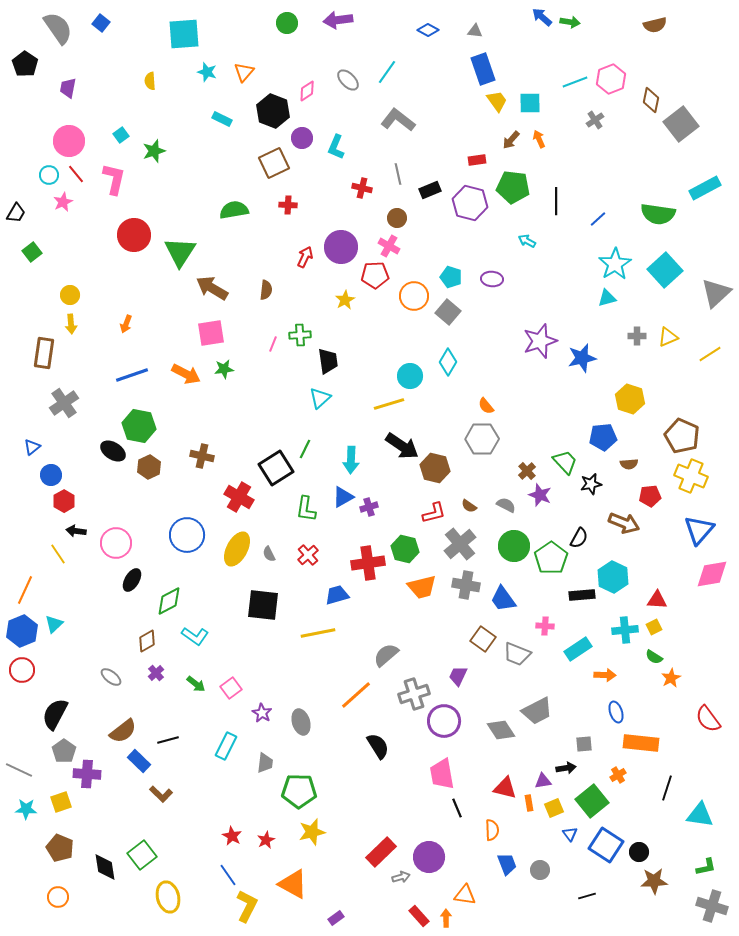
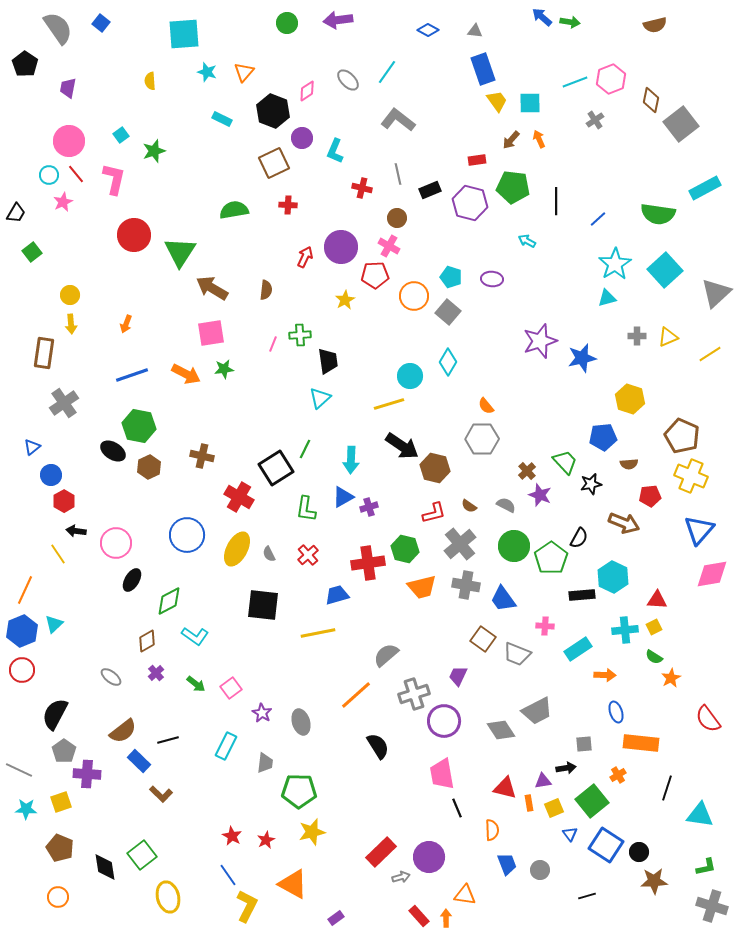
cyan L-shape at (336, 147): moved 1 px left, 4 px down
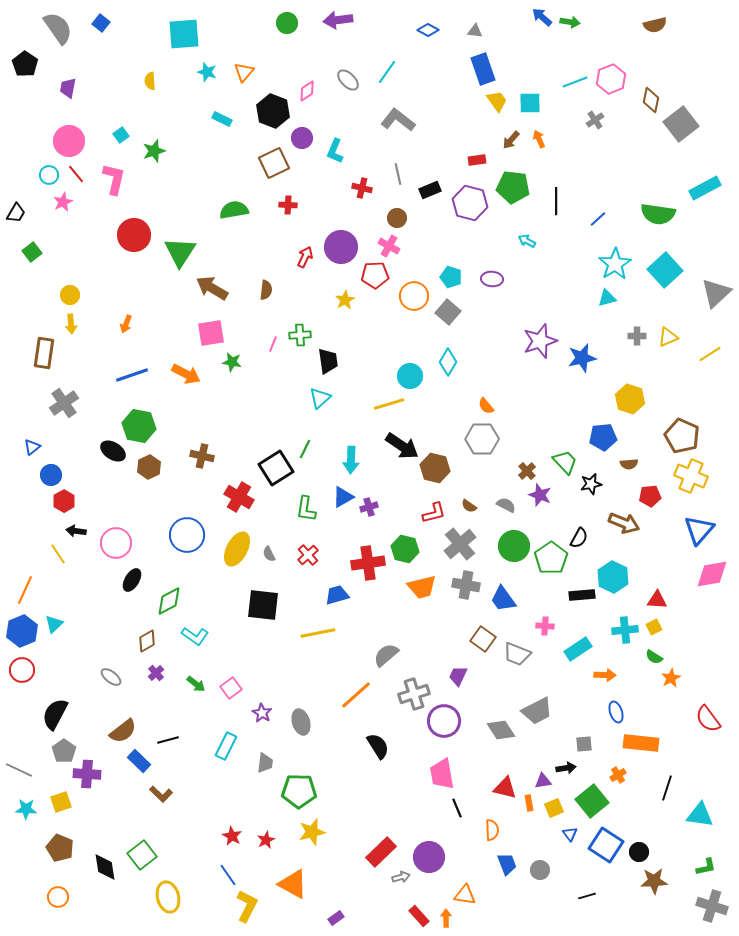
green star at (224, 369): moved 8 px right, 7 px up; rotated 18 degrees clockwise
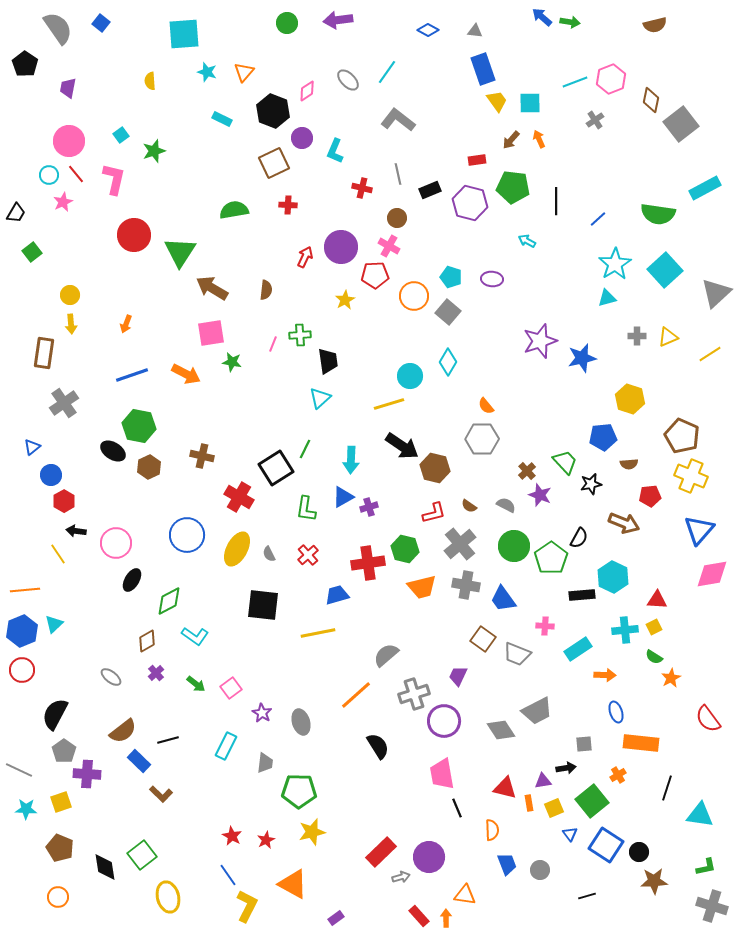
orange line at (25, 590): rotated 60 degrees clockwise
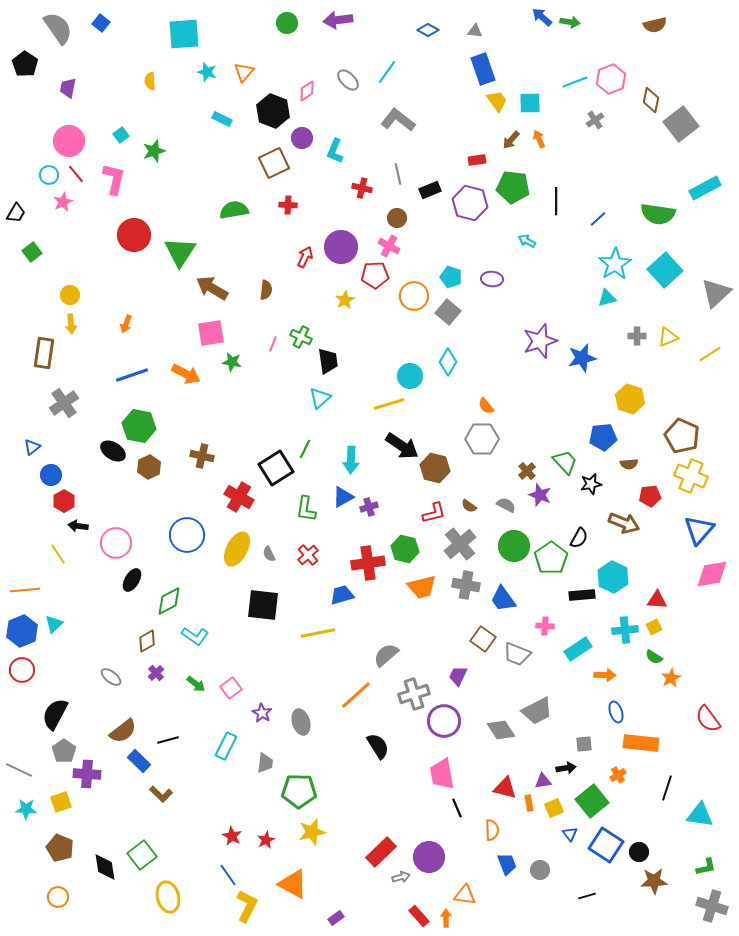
green cross at (300, 335): moved 1 px right, 2 px down; rotated 30 degrees clockwise
black arrow at (76, 531): moved 2 px right, 5 px up
blue trapezoid at (337, 595): moved 5 px right
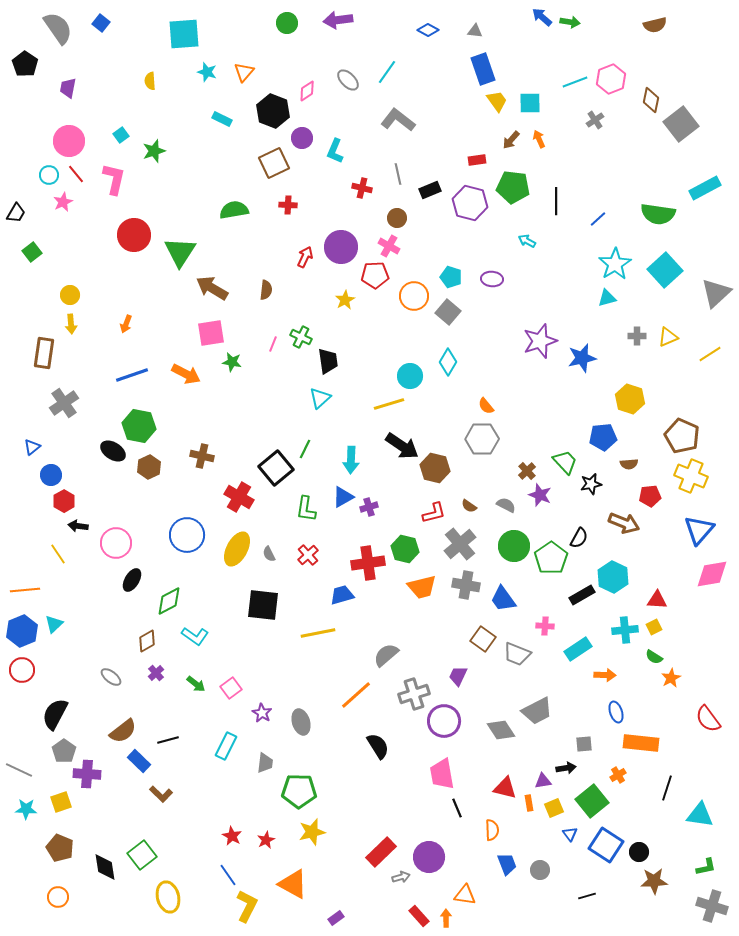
black square at (276, 468): rotated 8 degrees counterclockwise
black rectangle at (582, 595): rotated 25 degrees counterclockwise
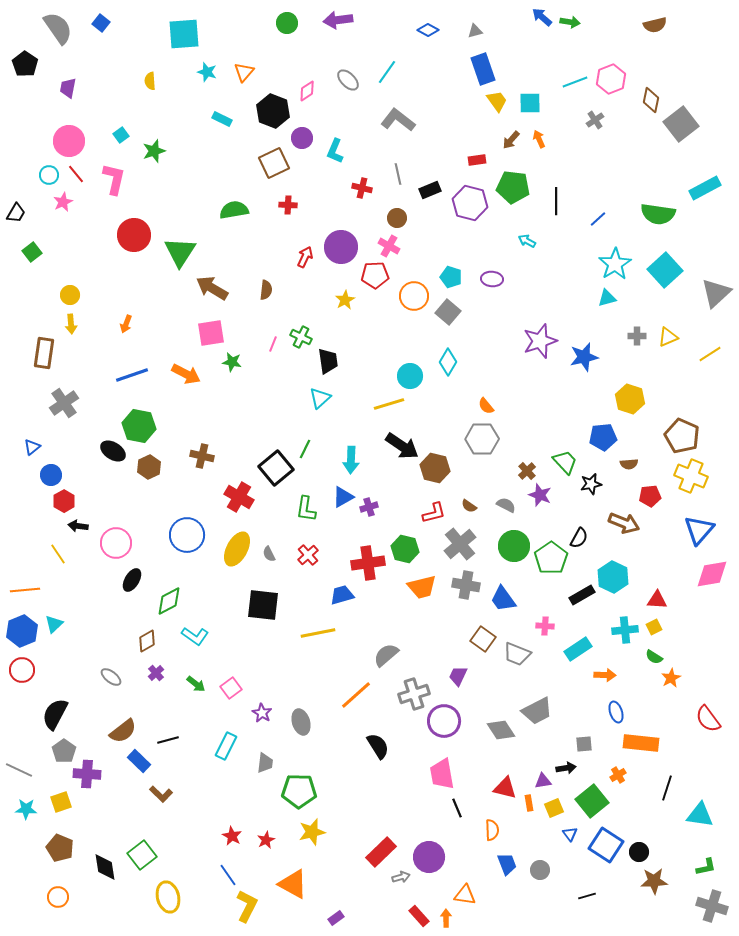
gray triangle at (475, 31): rotated 21 degrees counterclockwise
blue star at (582, 358): moved 2 px right, 1 px up
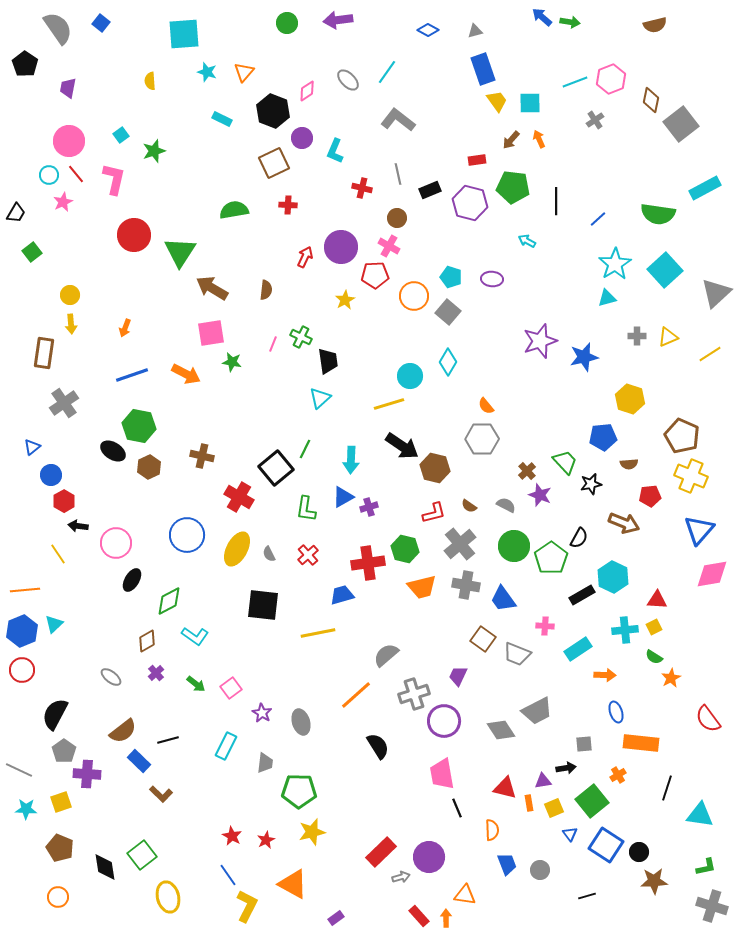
orange arrow at (126, 324): moved 1 px left, 4 px down
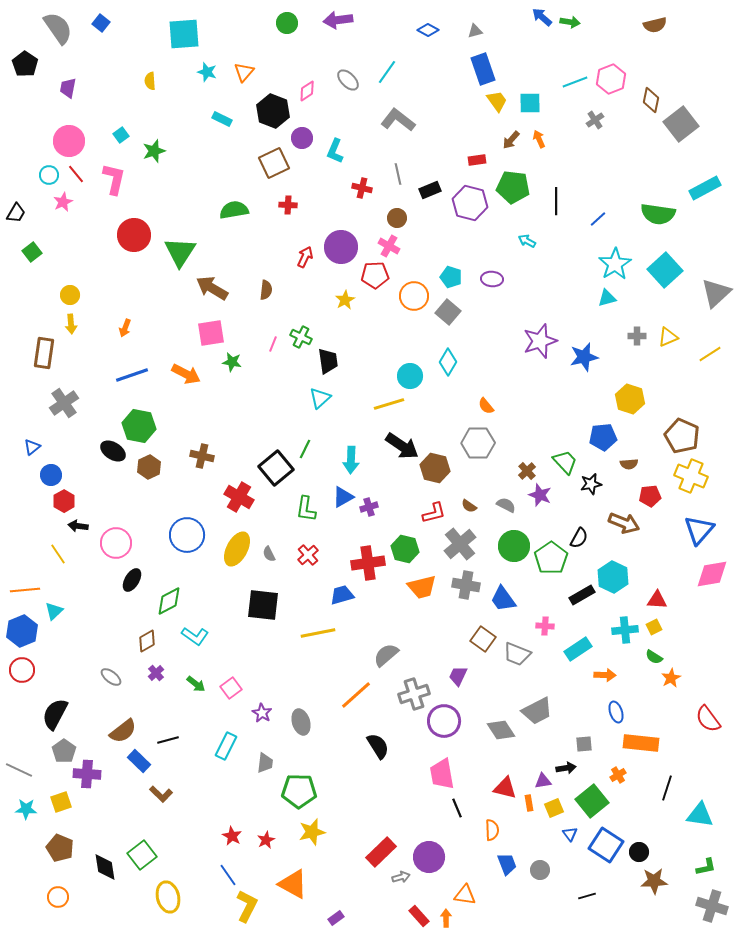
gray hexagon at (482, 439): moved 4 px left, 4 px down
cyan triangle at (54, 624): moved 13 px up
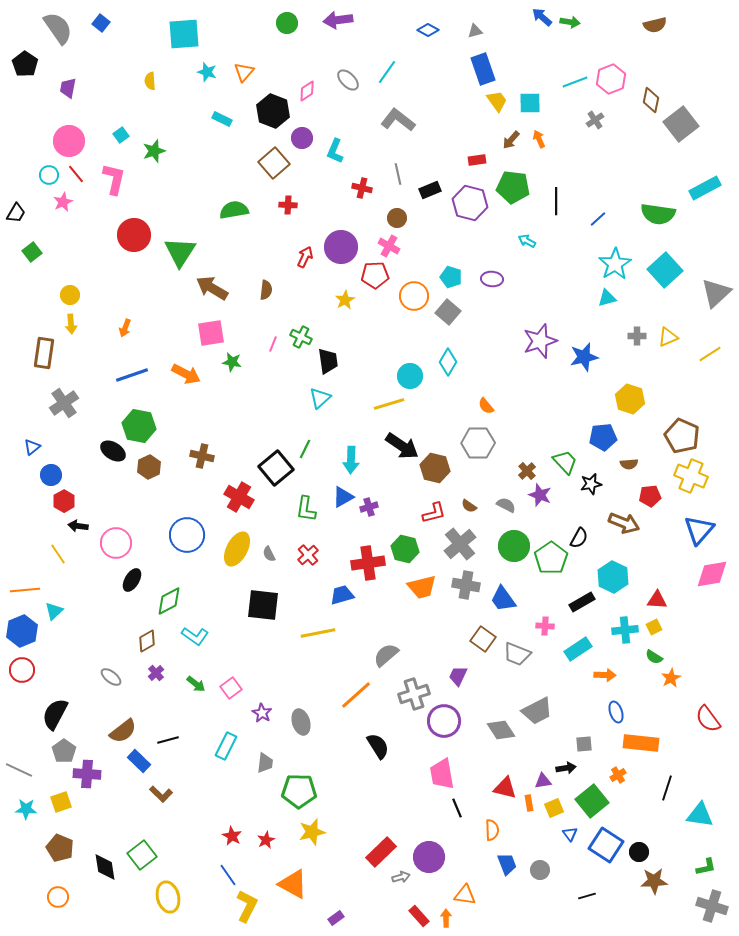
brown square at (274, 163): rotated 16 degrees counterclockwise
black rectangle at (582, 595): moved 7 px down
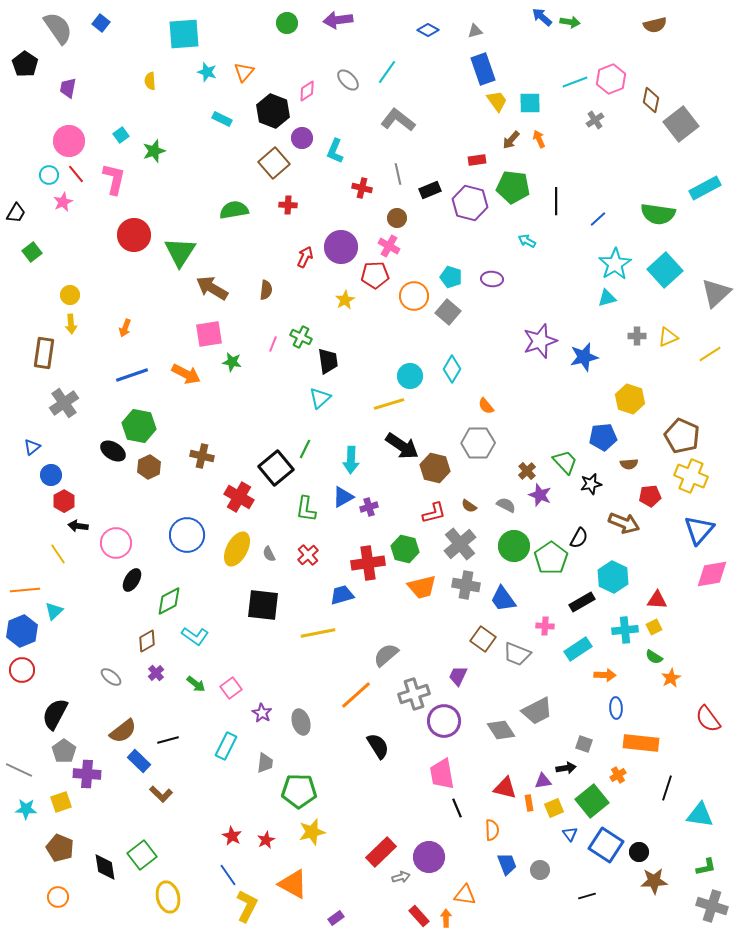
pink square at (211, 333): moved 2 px left, 1 px down
cyan diamond at (448, 362): moved 4 px right, 7 px down
blue ellipse at (616, 712): moved 4 px up; rotated 15 degrees clockwise
gray square at (584, 744): rotated 24 degrees clockwise
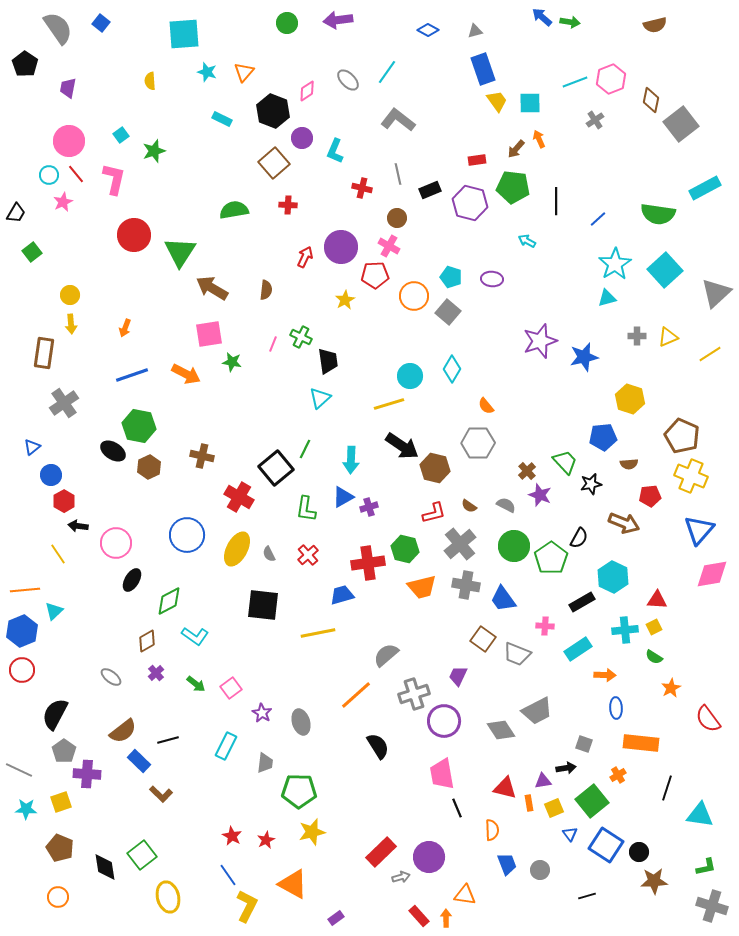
brown arrow at (511, 140): moved 5 px right, 9 px down
orange star at (671, 678): moved 10 px down
